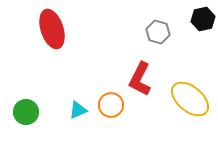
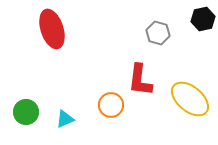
gray hexagon: moved 1 px down
red L-shape: moved 1 px down; rotated 20 degrees counterclockwise
cyan triangle: moved 13 px left, 9 px down
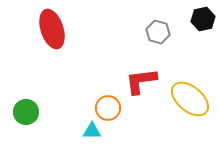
gray hexagon: moved 1 px up
red L-shape: moved 1 px right, 1 px down; rotated 76 degrees clockwise
orange circle: moved 3 px left, 3 px down
cyan triangle: moved 27 px right, 12 px down; rotated 24 degrees clockwise
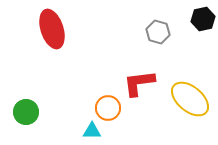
red L-shape: moved 2 px left, 2 px down
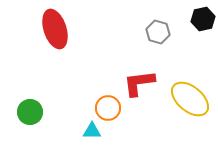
red ellipse: moved 3 px right
green circle: moved 4 px right
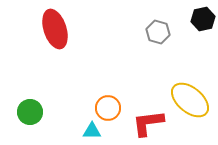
red L-shape: moved 9 px right, 40 px down
yellow ellipse: moved 1 px down
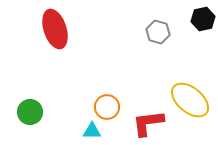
orange circle: moved 1 px left, 1 px up
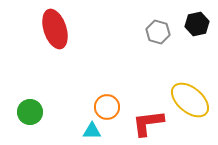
black hexagon: moved 6 px left, 5 px down
